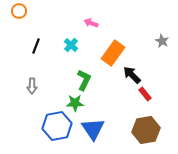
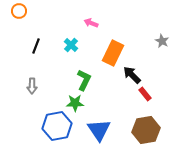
orange rectangle: rotated 10 degrees counterclockwise
blue triangle: moved 6 px right, 1 px down
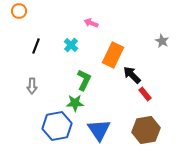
orange rectangle: moved 2 px down
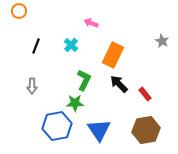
black arrow: moved 13 px left, 9 px down
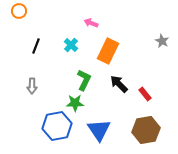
orange rectangle: moved 5 px left, 4 px up
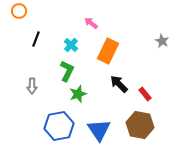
pink arrow: rotated 16 degrees clockwise
black line: moved 7 px up
green L-shape: moved 17 px left, 9 px up
green star: moved 3 px right, 9 px up; rotated 18 degrees counterclockwise
blue hexagon: moved 2 px right
brown hexagon: moved 6 px left, 5 px up; rotated 20 degrees clockwise
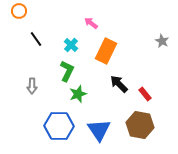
black line: rotated 56 degrees counterclockwise
orange rectangle: moved 2 px left
blue hexagon: rotated 12 degrees clockwise
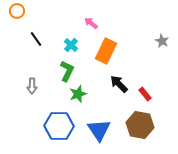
orange circle: moved 2 px left
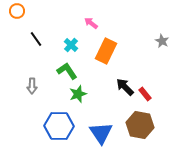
green L-shape: rotated 60 degrees counterclockwise
black arrow: moved 6 px right, 3 px down
blue triangle: moved 2 px right, 3 px down
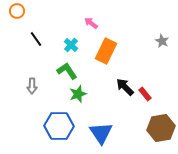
brown hexagon: moved 21 px right, 3 px down; rotated 20 degrees counterclockwise
